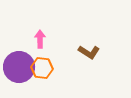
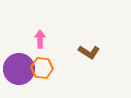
purple circle: moved 2 px down
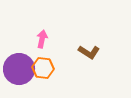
pink arrow: moved 2 px right; rotated 12 degrees clockwise
orange hexagon: moved 1 px right
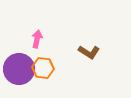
pink arrow: moved 5 px left
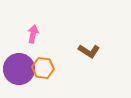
pink arrow: moved 4 px left, 5 px up
brown L-shape: moved 1 px up
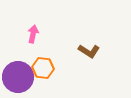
purple circle: moved 1 px left, 8 px down
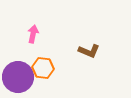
brown L-shape: rotated 10 degrees counterclockwise
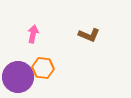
brown L-shape: moved 16 px up
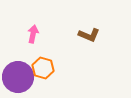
orange hexagon: rotated 10 degrees clockwise
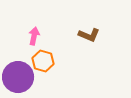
pink arrow: moved 1 px right, 2 px down
orange hexagon: moved 7 px up
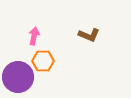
orange hexagon: rotated 15 degrees counterclockwise
